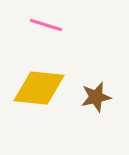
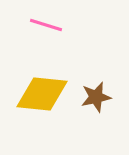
yellow diamond: moved 3 px right, 6 px down
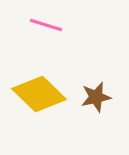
yellow diamond: moved 3 px left; rotated 38 degrees clockwise
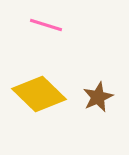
brown star: moved 2 px right; rotated 12 degrees counterclockwise
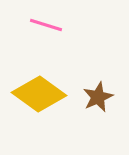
yellow diamond: rotated 8 degrees counterclockwise
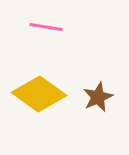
pink line: moved 2 px down; rotated 8 degrees counterclockwise
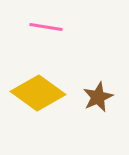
yellow diamond: moved 1 px left, 1 px up
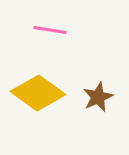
pink line: moved 4 px right, 3 px down
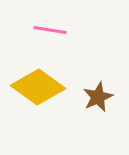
yellow diamond: moved 6 px up
